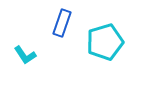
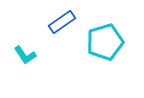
blue rectangle: moved 1 px up; rotated 36 degrees clockwise
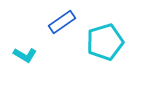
cyan L-shape: rotated 25 degrees counterclockwise
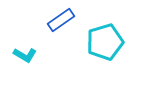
blue rectangle: moved 1 px left, 2 px up
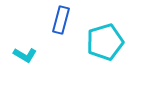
blue rectangle: rotated 40 degrees counterclockwise
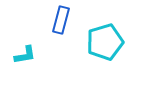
cyan L-shape: rotated 40 degrees counterclockwise
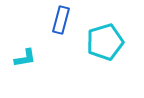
cyan L-shape: moved 3 px down
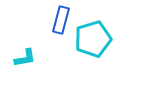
cyan pentagon: moved 12 px left, 3 px up
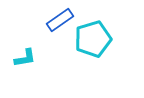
blue rectangle: moved 1 px left; rotated 40 degrees clockwise
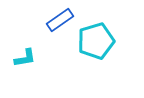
cyan pentagon: moved 3 px right, 2 px down
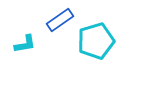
cyan L-shape: moved 14 px up
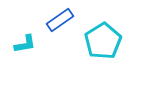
cyan pentagon: moved 7 px right; rotated 15 degrees counterclockwise
